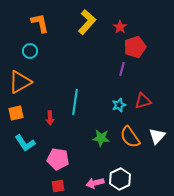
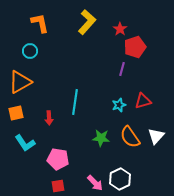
red star: moved 2 px down
red arrow: moved 1 px left
white triangle: moved 1 px left
pink arrow: rotated 120 degrees counterclockwise
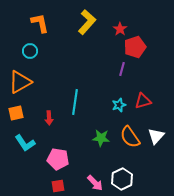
white hexagon: moved 2 px right
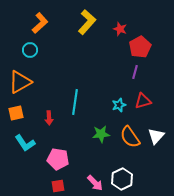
orange L-shape: rotated 60 degrees clockwise
red star: rotated 16 degrees counterclockwise
red pentagon: moved 5 px right; rotated 10 degrees counterclockwise
cyan circle: moved 1 px up
purple line: moved 13 px right, 3 px down
green star: moved 4 px up; rotated 12 degrees counterclockwise
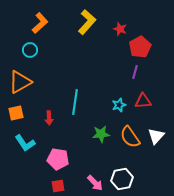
red triangle: rotated 12 degrees clockwise
white hexagon: rotated 15 degrees clockwise
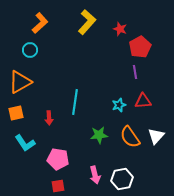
purple line: rotated 24 degrees counterclockwise
green star: moved 2 px left, 1 px down
pink arrow: moved 8 px up; rotated 30 degrees clockwise
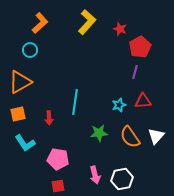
purple line: rotated 24 degrees clockwise
orange square: moved 2 px right, 1 px down
green star: moved 2 px up
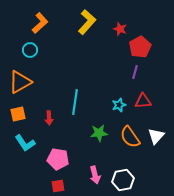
white hexagon: moved 1 px right, 1 px down
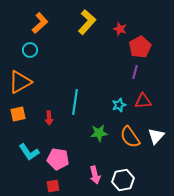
cyan L-shape: moved 4 px right, 9 px down
red square: moved 5 px left
